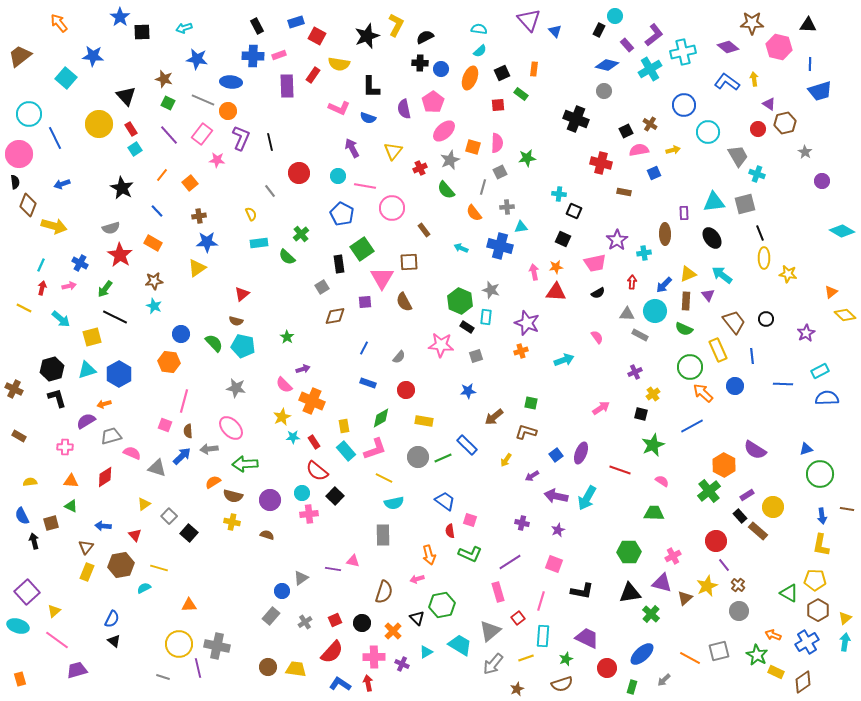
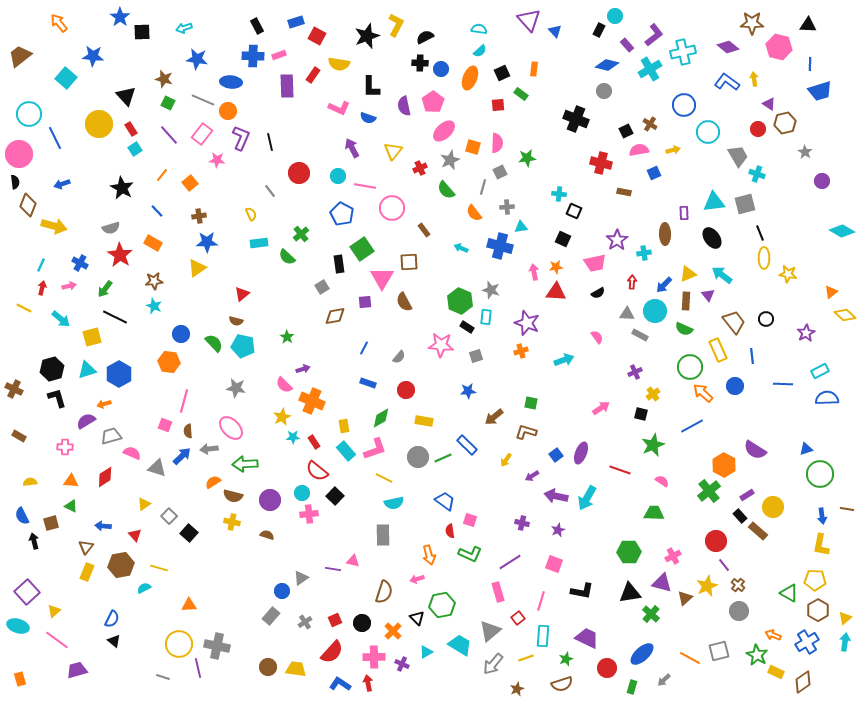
purple semicircle at (404, 109): moved 3 px up
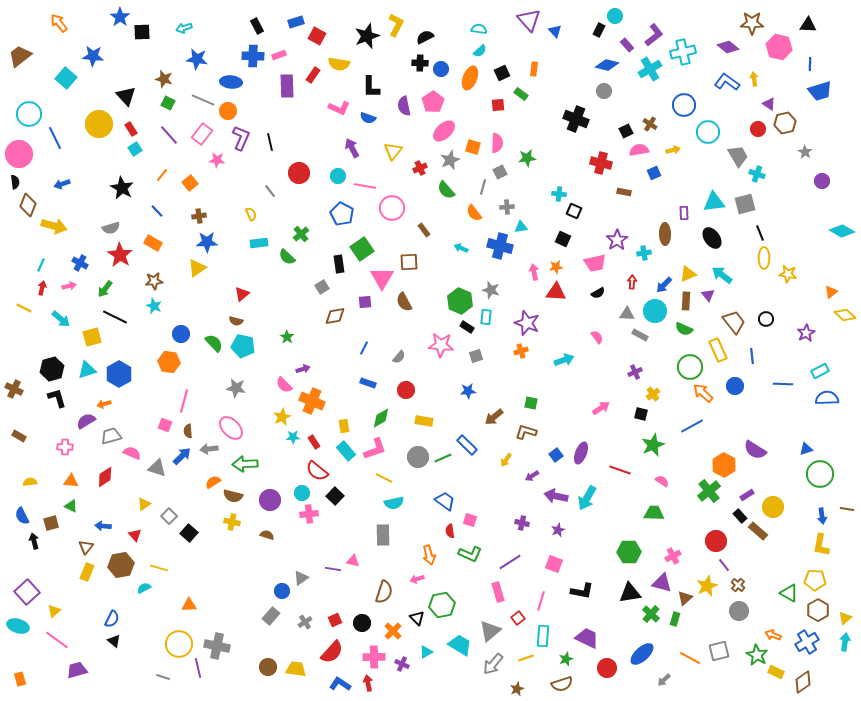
green rectangle at (632, 687): moved 43 px right, 68 px up
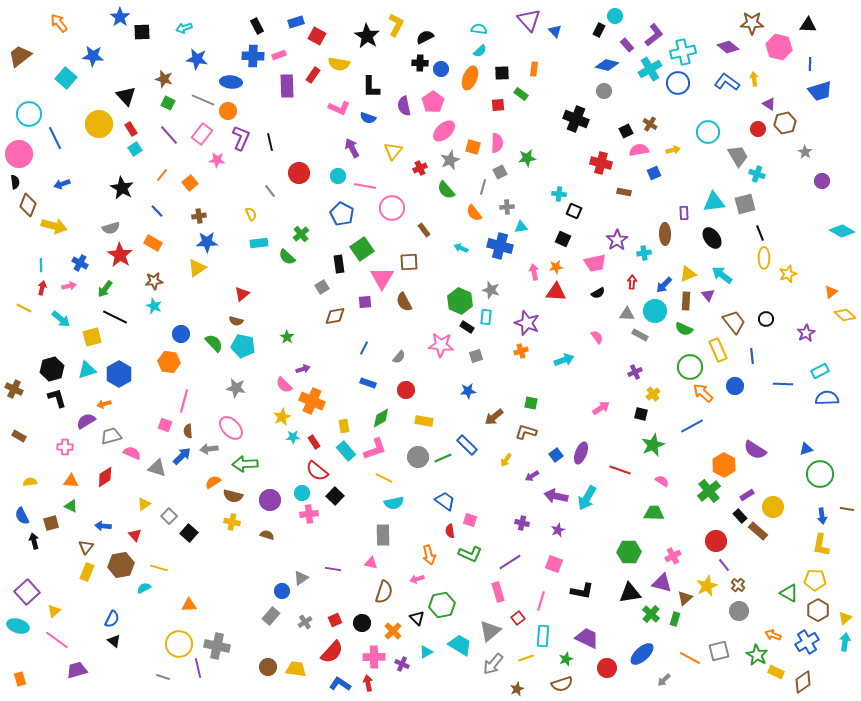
black star at (367, 36): rotated 20 degrees counterclockwise
black square at (502, 73): rotated 21 degrees clockwise
blue circle at (684, 105): moved 6 px left, 22 px up
cyan line at (41, 265): rotated 24 degrees counterclockwise
yellow star at (788, 274): rotated 30 degrees counterclockwise
pink triangle at (353, 561): moved 18 px right, 2 px down
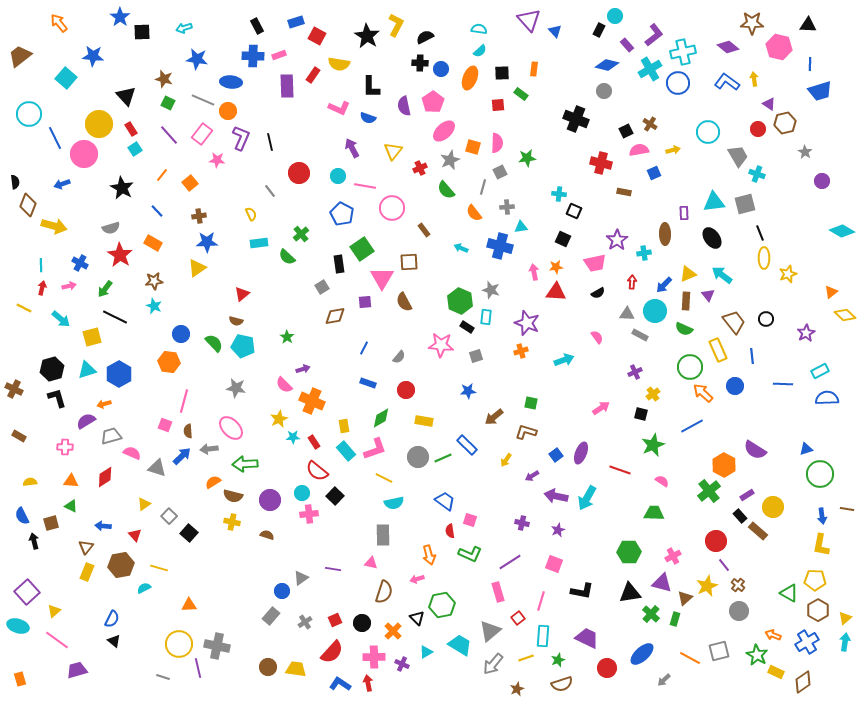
pink circle at (19, 154): moved 65 px right
yellow star at (282, 417): moved 3 px left, 2 px down
green star at (566, 659): moved 8 px left, 1 px down
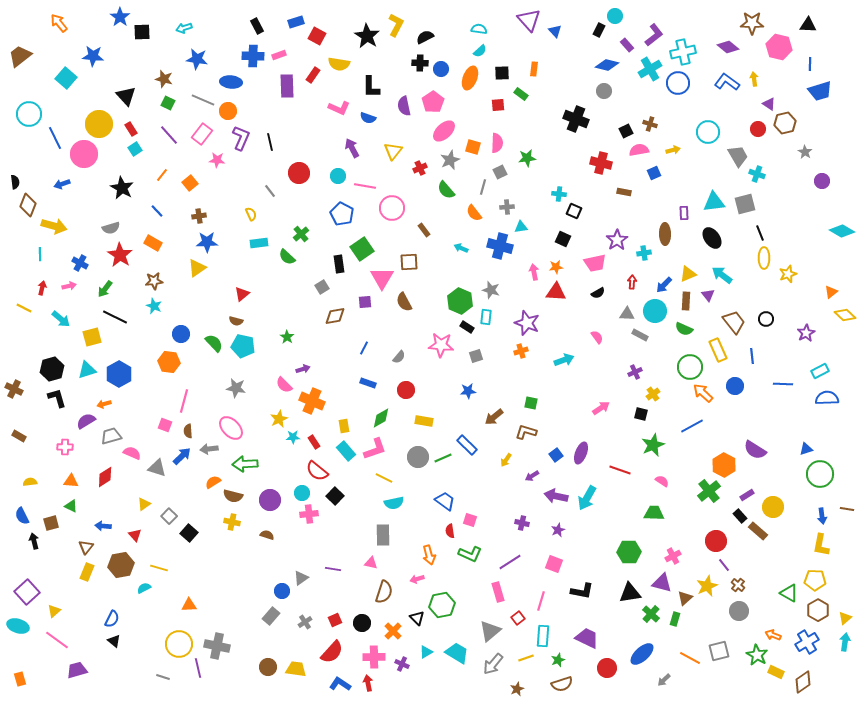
brown cross at (650, 124): rotated 16 degrees counterclockwise
cyan line at (41, 265): moved 1 px left, 11 px up
cyan trapezoid at (460, 645): moved 3 px left, 8 px down
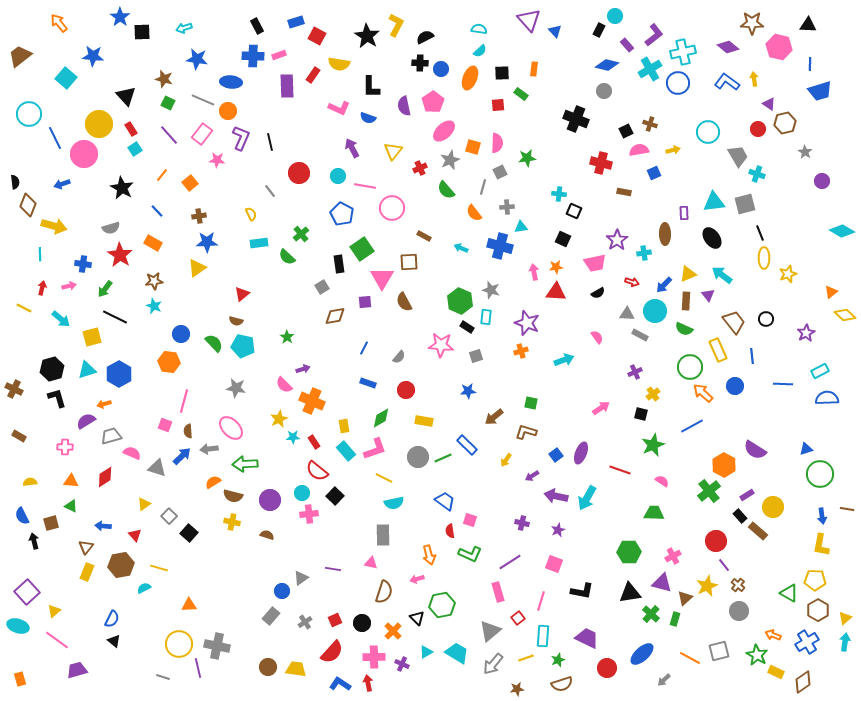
brown rectangle at (424, 230): moved 6 px down; rotated 24 degrees counterclockwise
blue cross at (80, 263): moved 3 px right, 1 px down; rotated 21 degrees counterclockwise
red arrow at (632, 282): rotated 104 degrees clockwise
brown star at (517, 689): rotated 16 degrees clockwise
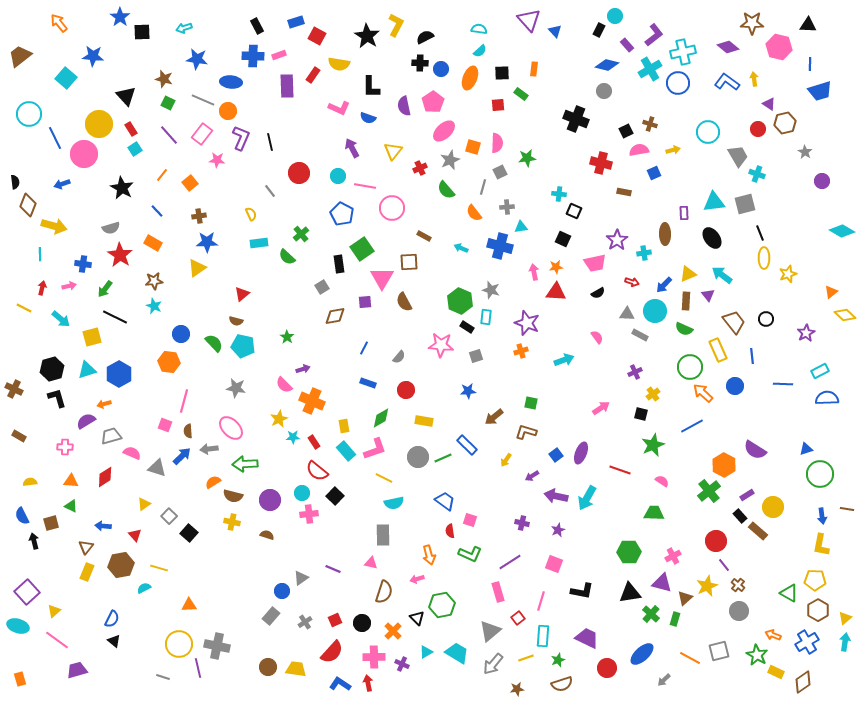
purple line at (333, 569): rotated 14 degrees clockwise
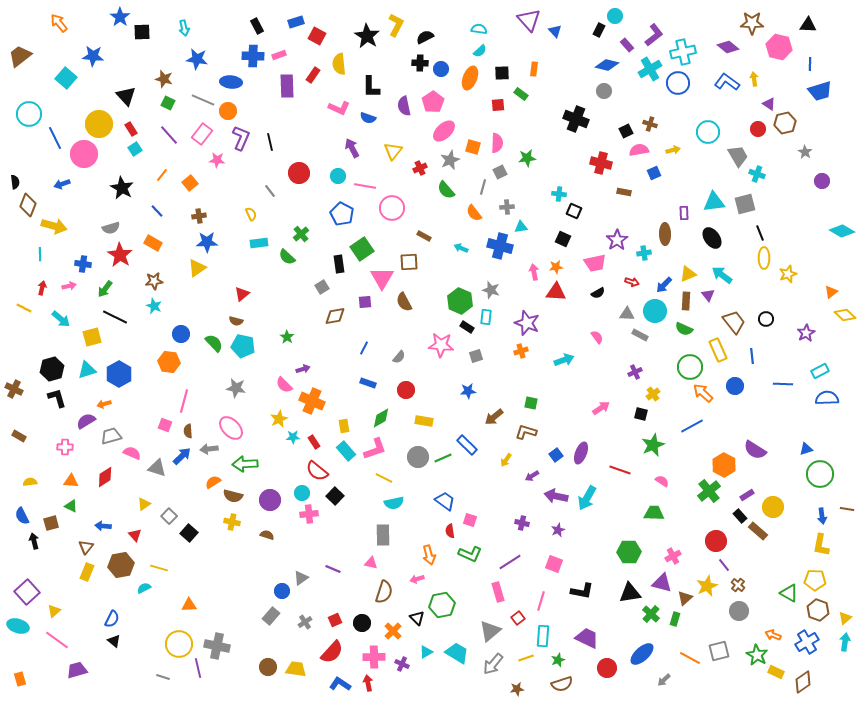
cyan arrow at (184, 28): rotated 84 degrees counterclockwise
yellow semicircle at (339, 64): rotated 75 degrees clockwise
brown hexagon at (818, 610): rotated 10 degrees counterclockwise
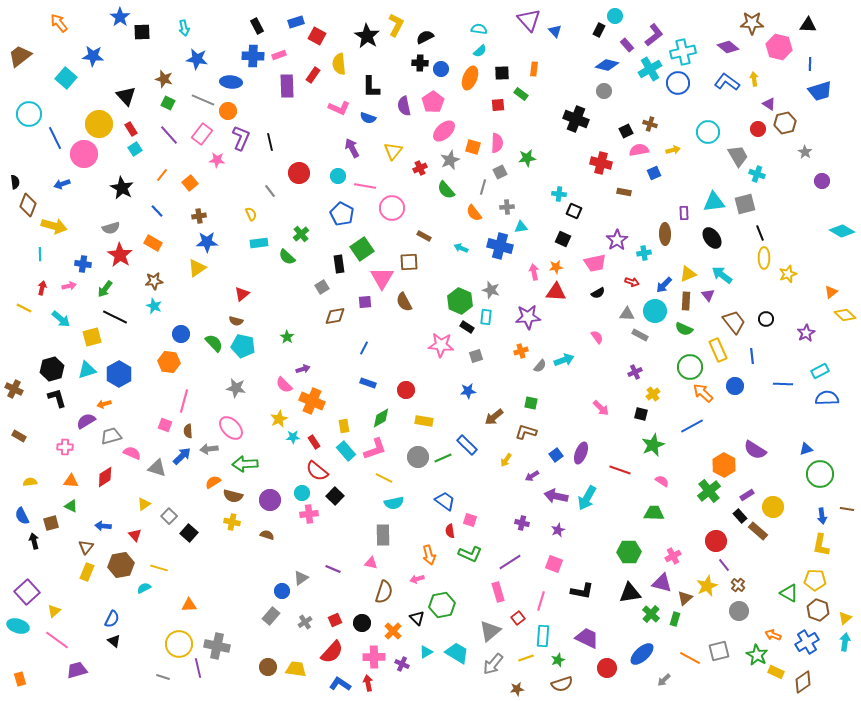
purple star at (527, 323): moved 1 px right, 6 px up; rotated 25 degrees counterclockwise
gray semicircle at (399, 357): moved 141 px right, 9 px down
pink arrow at (601, 408): rotated 78 degrees clockwise
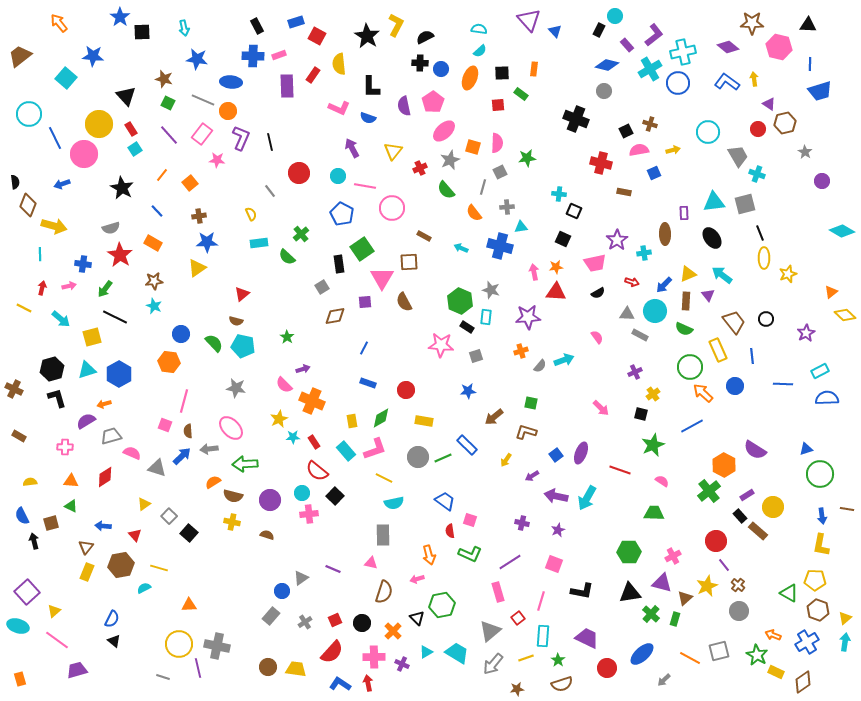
yellow rectangle at (344, 426): moved 8 px right, 5 px up
green star at (558, 660): rotated 16 degrees counterclockwise
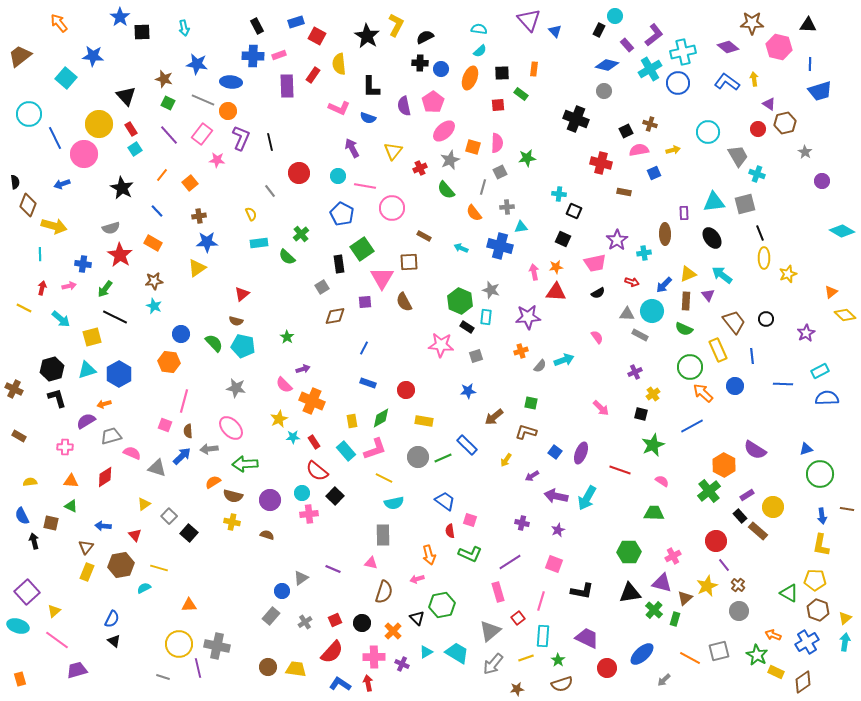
blue star at (197, 59): moved 5 px down
cyan circle at (655, 311): moved 3 px left
blue square at (556, 455): moved 1 px left, 3 px up; rotated 16 degrees counterclockwise
brown square at (51, 523): rotated 28 degrees clockwise
green cross at (651, 614): moved 3 px right, 4 px up
